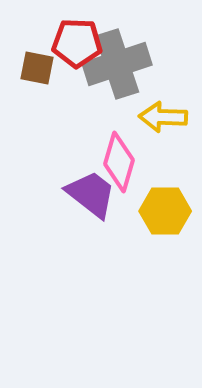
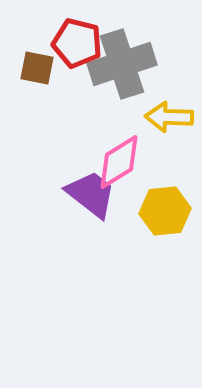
red pentagon: rotated 12 degrees clockwise
gray cross: moved 5 px right
yellow arrow: moved 6 px right
pink diamond: rotated 42 degrees clockwise
yellow hexagon: rotated 6 degrees counterclockwise
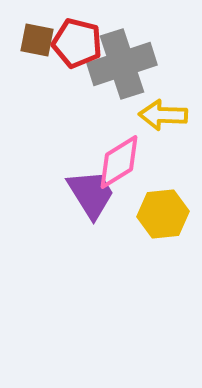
brown square: moved 28 px up
yellow arrow: moved 6 px left, 2 px up
purple trapezoid: rotated 20 degrees clockwise
yellow hexagon: moved 2 px left, 3 px down
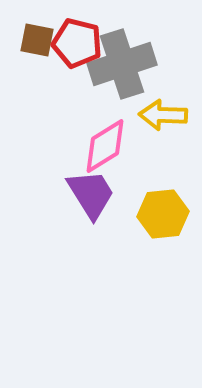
pink diamond: moved 14 px left, 16 px up
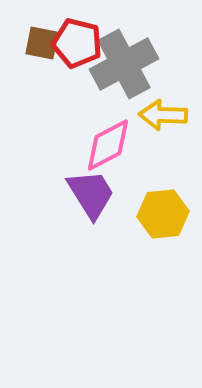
brown square: moved 5 px right, 3 px down
gray cross: moved 2 px right; rotated 10 degrees counterclockwise
pink diamond: moved 3 px right, 1 px up; rotated 4 degrees clockwise
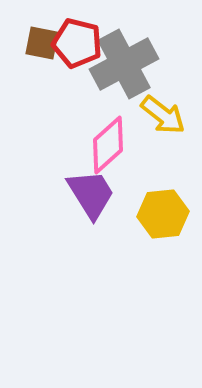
yellow arrow: rotated 144 degrees counterclockwise
pink diamond: rotated 14 degrees counterclockwise
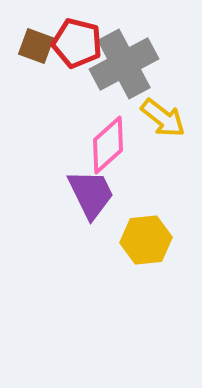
brown square: moved 6 px left, 3 px down; rotated 9 degrees clockwise
yellow arrow: moved 3 px down
purple trapezoid: rotated 6 degrees clockwise
yellow hexagon: moved 17 px left, 26 px down
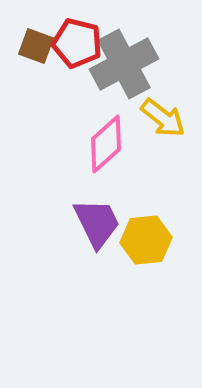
pink diamond: moved 2 px left, 1 px up
purple trapezoid: moved 6 px right, 29 px down
